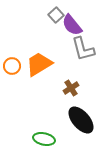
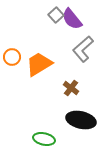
purple semicircle: moved 6 px up
gray L-shape: rotated 64 degrees clockwise
orange circle: moved 9 px up
brown cross: rotated 21 degrees counterclockwise
black ellipse: rotated 36 degrees counterclockwise
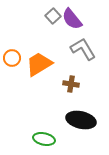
gray square: moved 3 px left, 1 px down
gray L-shape: rotated 100 degrees clockwise
orange circle: moved 1 px down
brown cross: moved 4 px up; rotated 28 degrees counterclockwise
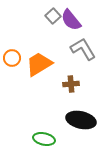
purple semicircle: moved 1 px left, 1 px down
brown cross: rotated 14 degrees counterclockwise
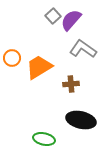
purple semicircle: rotated 80 degrees clockwise
gray L-shape: rotated 24 degrees counterclockwise
orange trapezoid: moved 3 px down
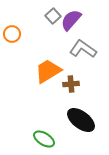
orange circle: moved 24 px up
orange trapezoid: moved 9 px right, 4 px down
black ellipse: rotated 24 degrees clockwise
green ellipse: rotated 20 degrees clockwise
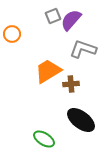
gray square: rotated 21 degrees clockwise
gray L-shape: rotated 16 degrees counterclockwise
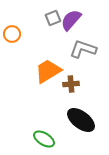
gray square: moved 2 px down
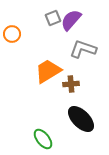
black ellipse: moved 1 px up; rotated 8 degrees clockwise
green ellipse: moved 1 px left; rotated 20 degrees clockwise
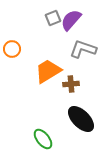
orange circle: moved 15 px down
